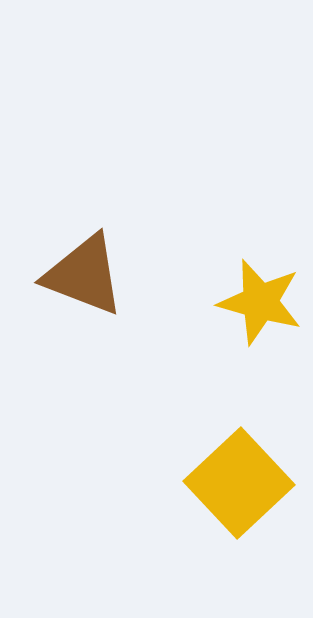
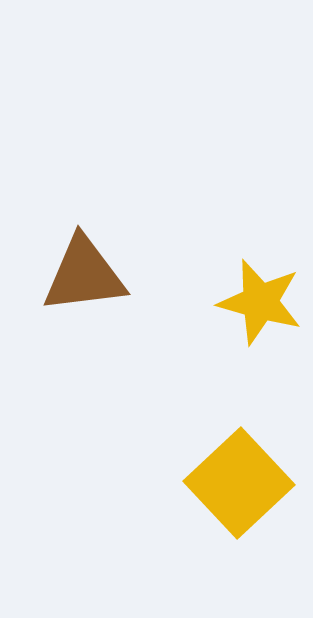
brown triangle: rotated 28 degrees counterclockwise
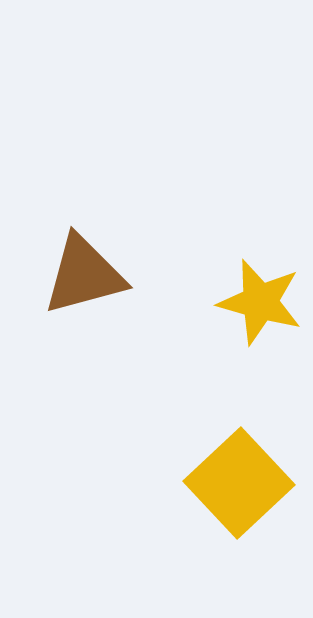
brown triangle: rotated 8 degrees counterclockwise
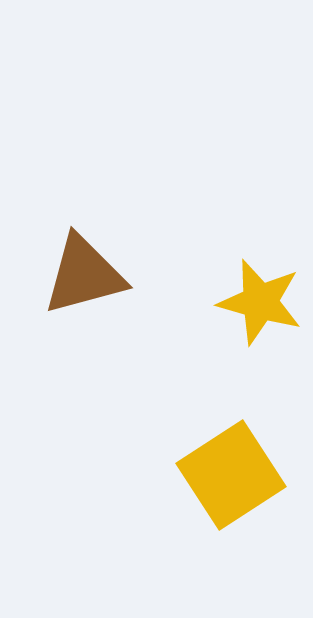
yellow square: moved 8 px left, 8 px up; rotated 10 degrees clockwise
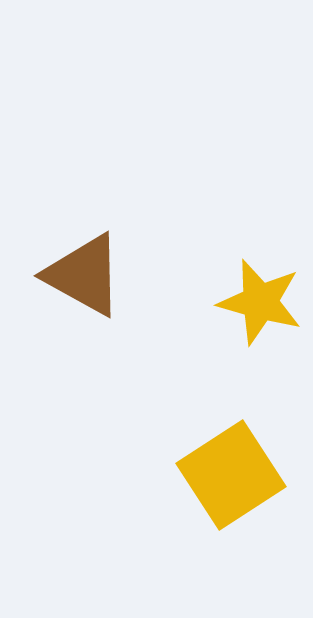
brown triangle: rotated 44 degrees clockwise
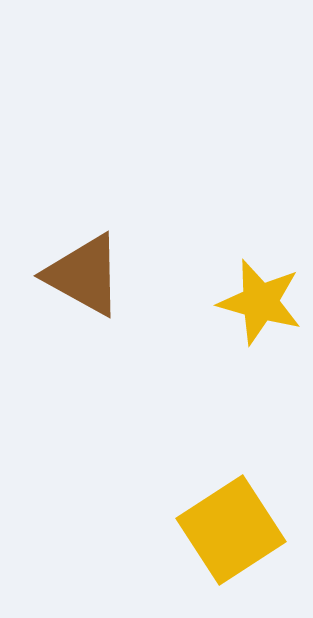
yellow square: moved 55 px down
